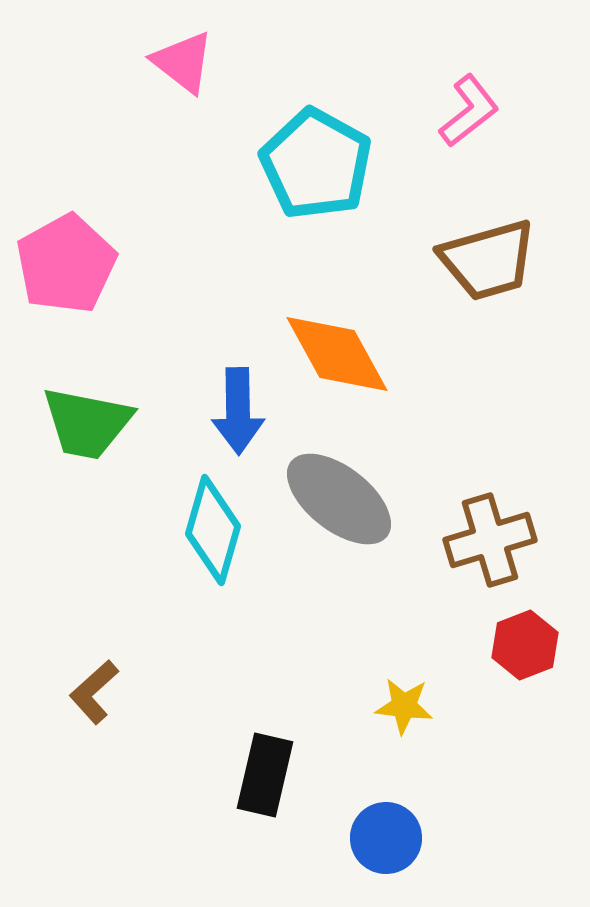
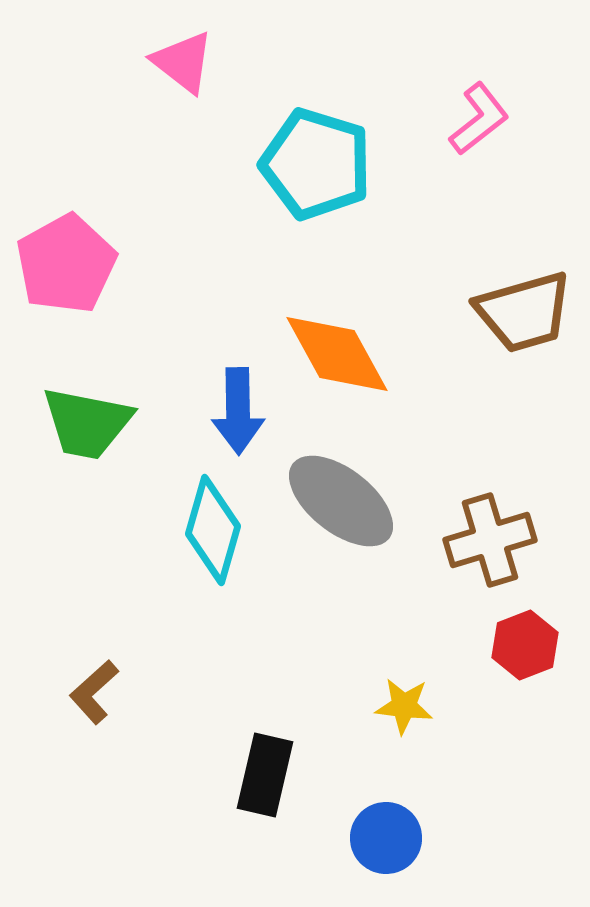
pink L-shape: moved 10 px right, 8 px down
cyan pentagon: rotated 12 degrees counterclockwise
brown trapezoid: moved 36 px right, 52 px down
gray ellipse: moved 2 px right, 2 px down
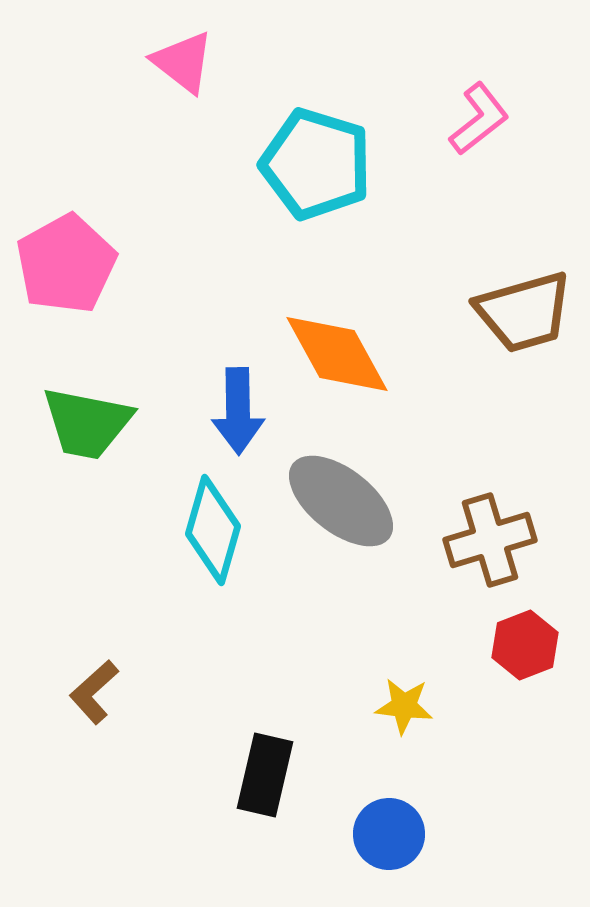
blue circle: moved 3 px right, 4 px up
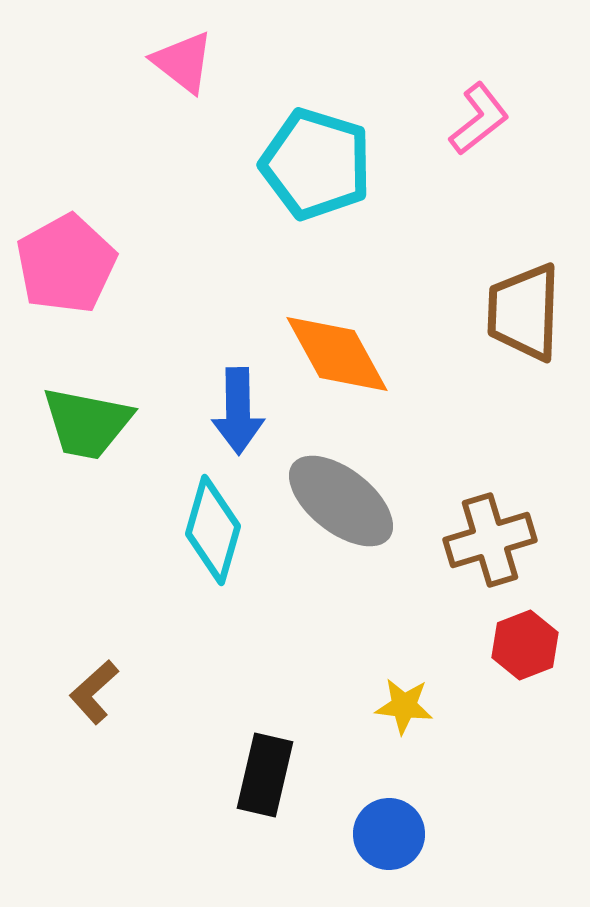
brown trapezoid: rotated 108 degrees clockwise
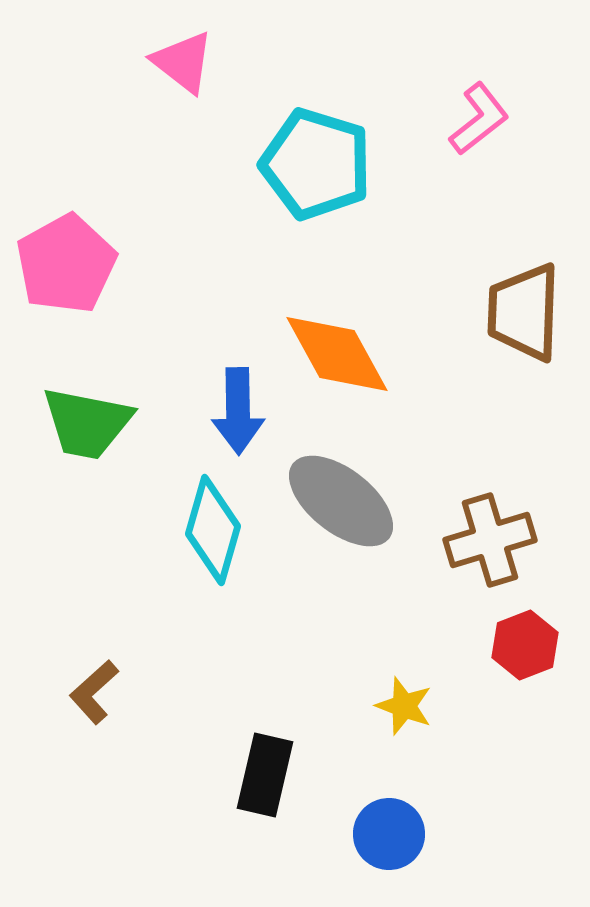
yellow star: rotated 14 degrees clockwise
